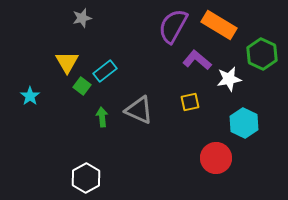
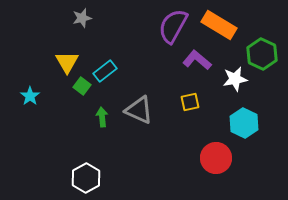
white star: moved 6 px right
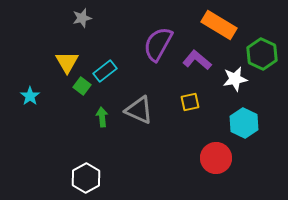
purple semicircle: moved 15 px left, 18 px down
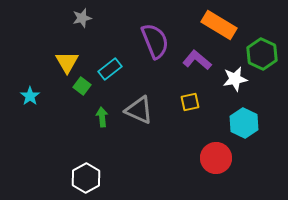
purple semicircle: moved 3 px left, 3 px up; rotated 129 degrees clockwise
cyan rectangle: moved 5 px right, 2 px up
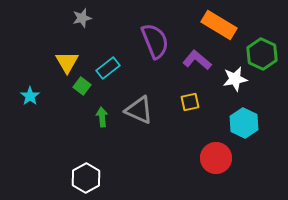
cyan rectangle: moved 2 px left, 1 px up
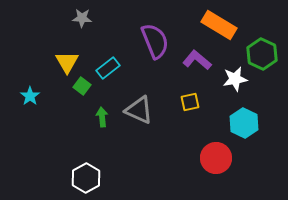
gray star: rotated 18 degrees clockwise
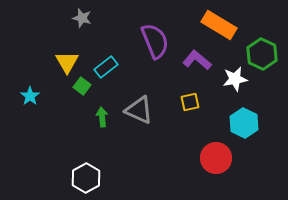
gray star: rotated 12 degrees clockwise
cyan rectangle: moved 2 px left, 1 px up
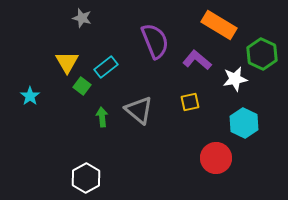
gray triangle: rotated 16 degrees clockwise
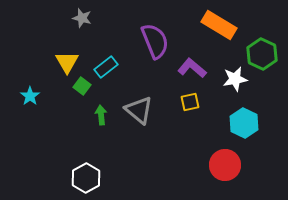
purple L-shape: moved 5 px left, 8 px down
green arrow: moved 1 px left, 2 px up
red circle: moved 9 px right, 7 px down
